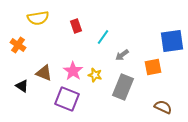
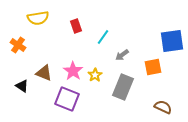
yellow star: rotated 24 degrees clockwise
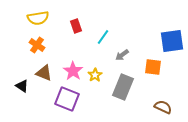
orange cross: moved 19 px right
orange square: rotated 18 degrees clockwise
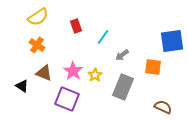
yellow semicircle: moved 1 px up; rotated 25 degrees counterclockwise
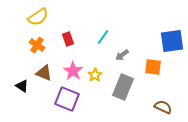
red rectangle: moved 8 px left, 13 px down
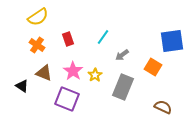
orange square: rotated 24 degrees clockwise
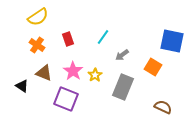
blue square: rotated 20 degrees clockwise
purple square: moved 1 px left
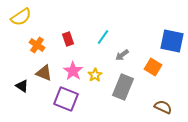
yellow semicircle: moved 17 px left
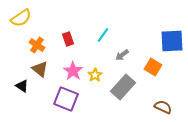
yellow semicircle: moved 1 px down
cyan line: moved 2 px up
blue square: rotated 15 degrees counterclockwise
brown triangle: moved 4 px left, 4 px up; rotated 18 degrees clockwise
gray rectangle: rotated 20 degrees clockwise
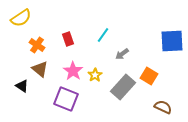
gray arrow: moved 1 px up
orange square: moved 4 px left, 9 px down
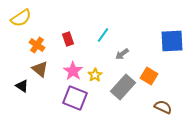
purple square: moved 9 px right, 1 px up
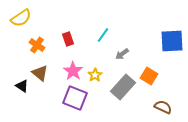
brown triangle: moved 4 px down
